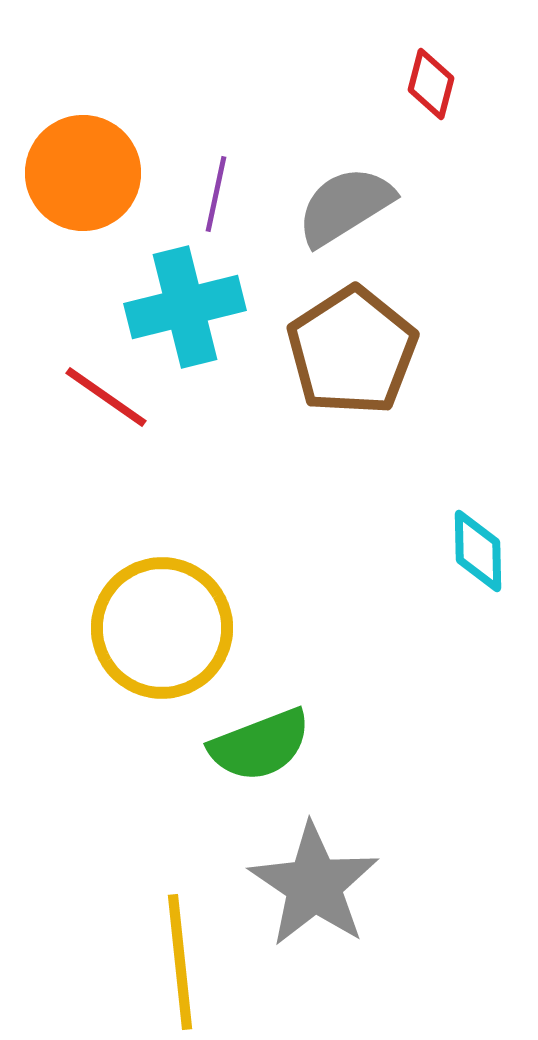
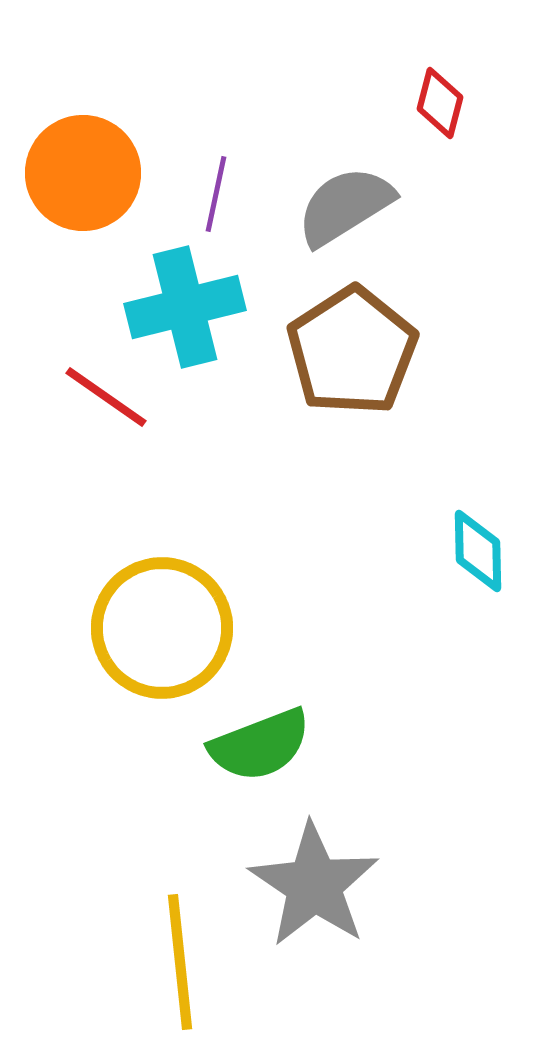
red diamond: moved 9 px right, 19 px down
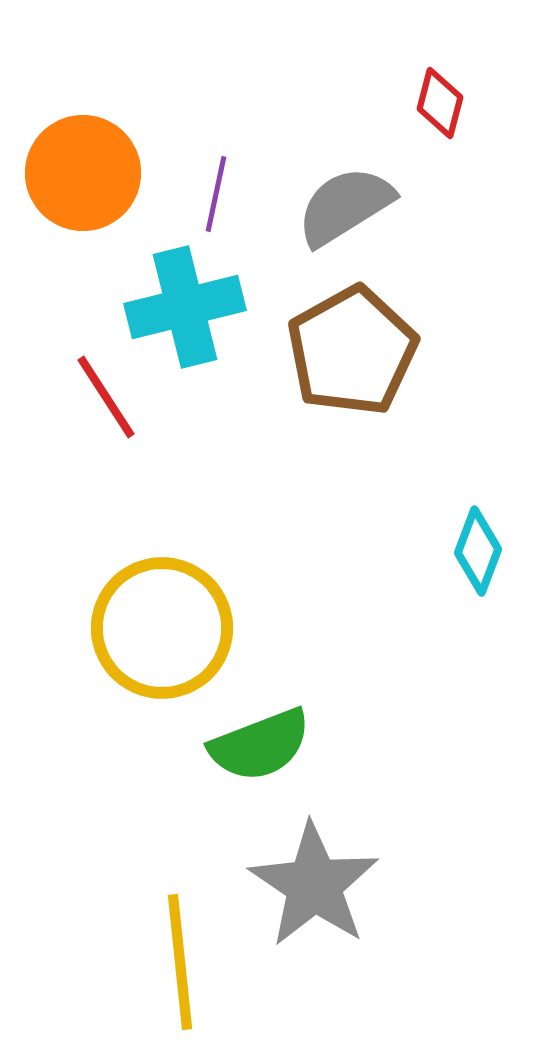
brown pentagon: rotated 4 degrees clockwise
red line: rotated 22 degrees clockwise
cyan diamond: rotated 22 degrees clockwise
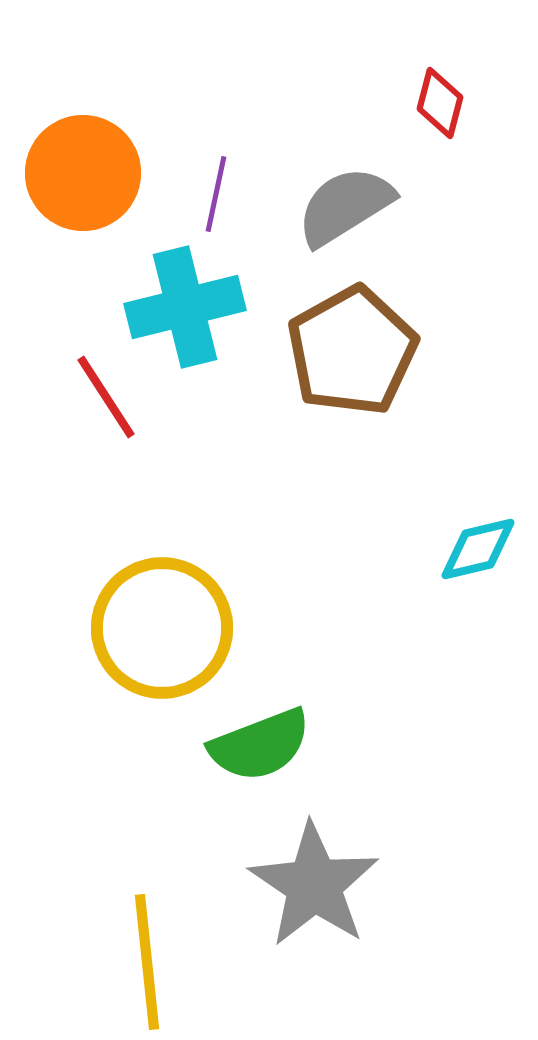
cyan diamond: moved 2 px up; rotated 56 degrees clockwise
yellow line: moved 33 px left
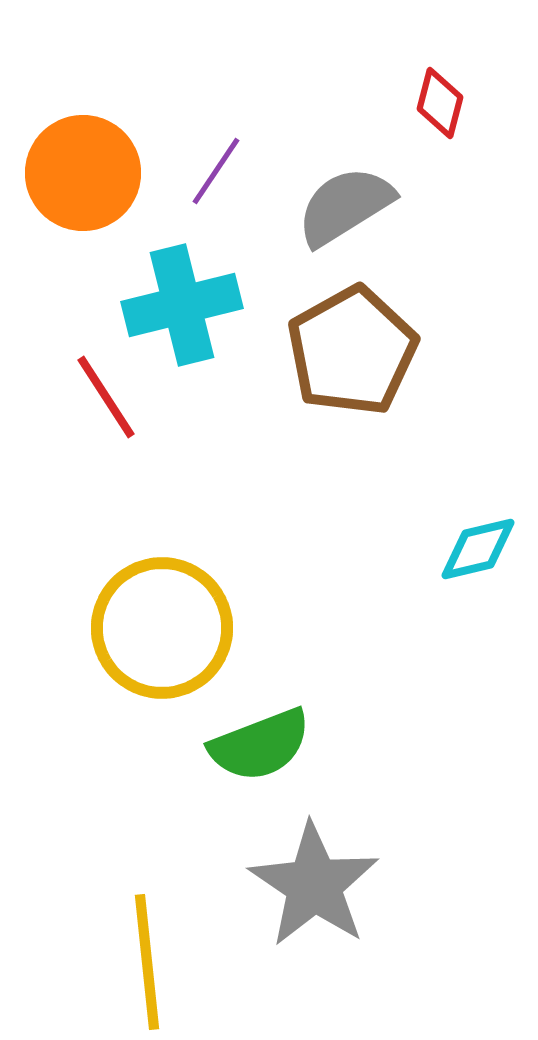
purple line: moved 23 px up; rotated 22 degrees clockwise
cyan cross: moved 3 px left, 2 px up
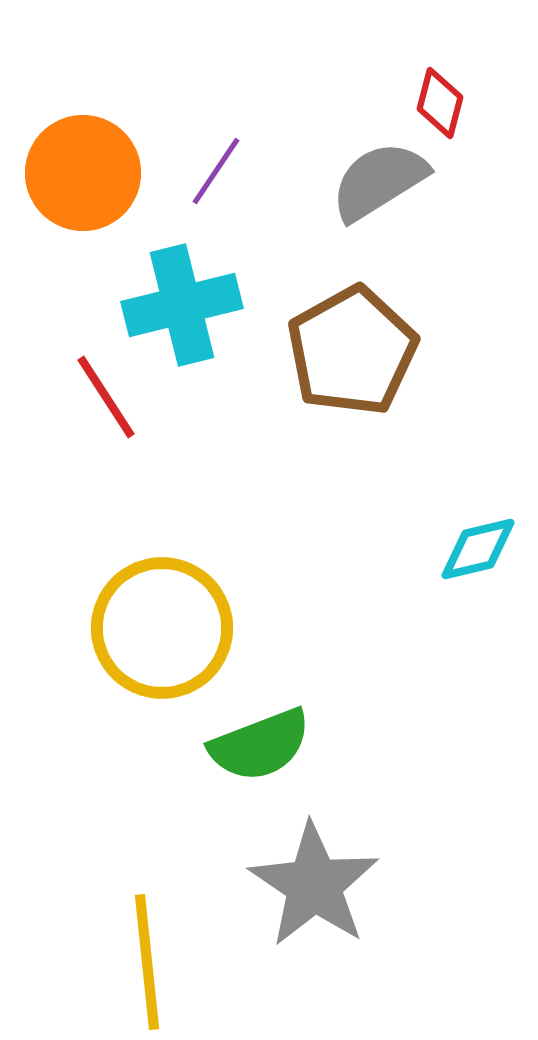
gray semicircle: moved 34 px right, 25 px up
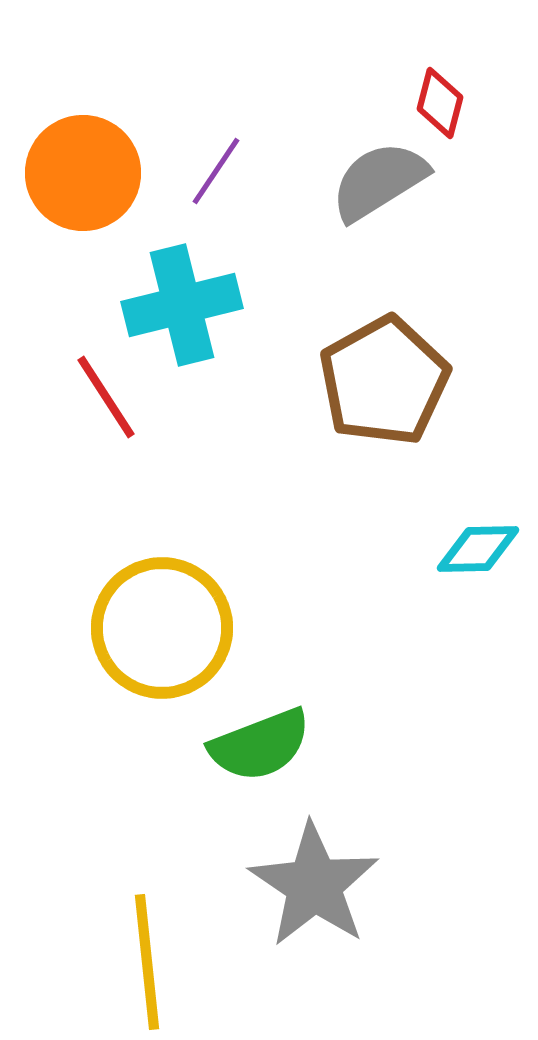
brown pentagon: moved 32 px right, 30 px down
cyan diamond: rotated 12 degrees clockwise
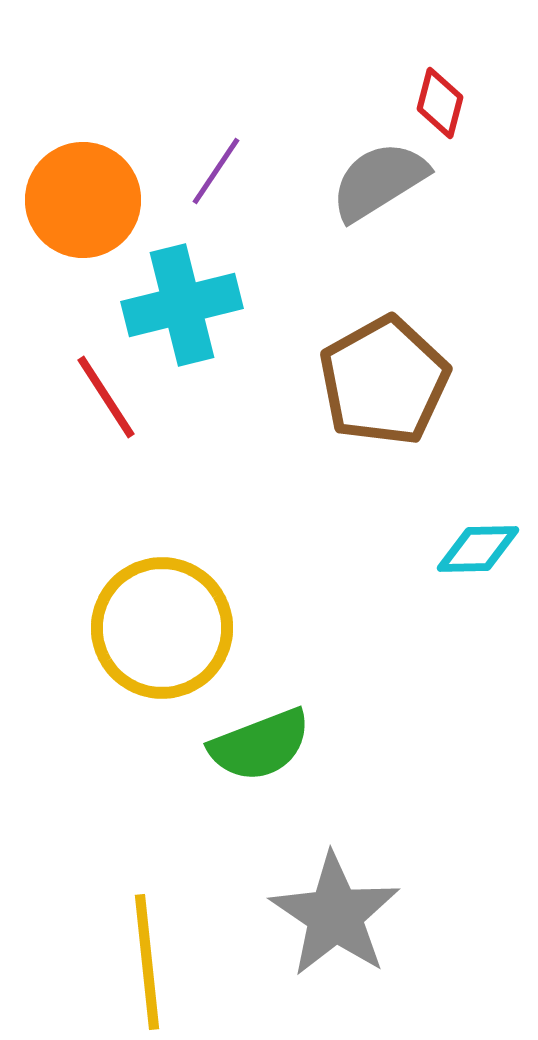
orange circle: moved 27 px down
gray star: moved 21 px right, 30 px down
